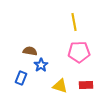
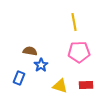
blue rectangle: moved 2 px left
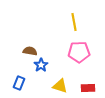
blue rectangle: moved 5 px down
red rectangle: moved 2 px right, 3 px down
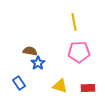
blue star: moved 3 px left, 2 px up
blue rectangle: rotated 56 degrees counterclockwise
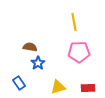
brown semicircle: moved 4 px up
yellow triangle: moved 2 px left, 1 px down; rotated 35 degrees counterclockwise
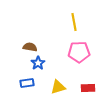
blue rectangle: moved 8 px right; rotated 64 degrees counterclockwise
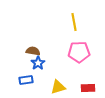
brown semicircle: moved 3 px right, 4 px down
blue rectangle: moved 1 px left, 3 px up
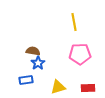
pink pentagon: moved 1 px right, 2 px down
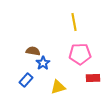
blue star: moved 5 px right
blue rectangle: rotated 40 degrees counterclockwise
red rectangle: moved 5 px right, 10 px up
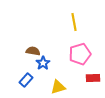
pink pentagon: rotated 15 degrees counterclockwise
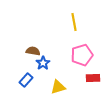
pink pentagon: moved 2 px right, 1 px down
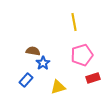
red rectangle: rotated 16 degrees counterclockwise
